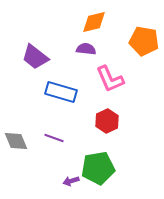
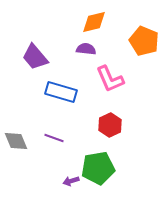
orange pentagon: rotated 12 degrees clockwise
purple trapezoid: rotated 12 degrees clockwise
red hexagon: moved 3 px right, 4 px down
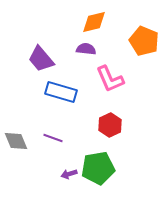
purple trapezoid: moved 6 px right, 2 px down
purple line: moved 1 px left
purple arrow: moved 2 px left, 7 px up
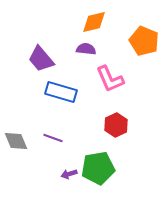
red hexagon: moved 6 px right
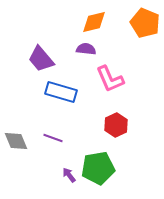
orange pentagon: moved 1 px right, 18 px up
purple arrow: moved 1 px down; rotated 70 degrees clockwise
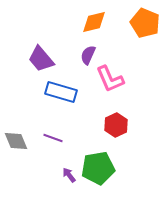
purple semicircle: moved 2 px right, 6 px down; rotated 72 degrees counterclockwise
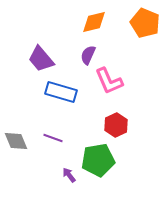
pink L-shape: moved 1 px left, 2 px down
green pentagon: moved 8 px up
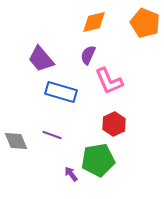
red hexagon: moved 2 px left, 1 px up
purple line: moved 1 px left, 3 px up
purple arrow: moved 2 px right, 1 px up
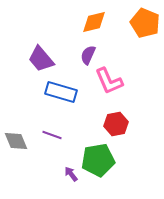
red hexagon: moved 2 px right; rotated 15 degrees clockwise
